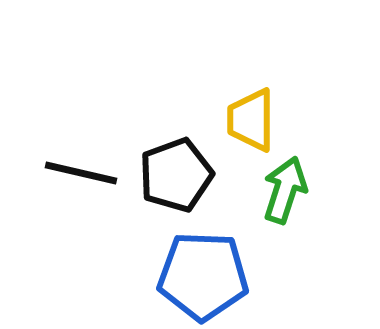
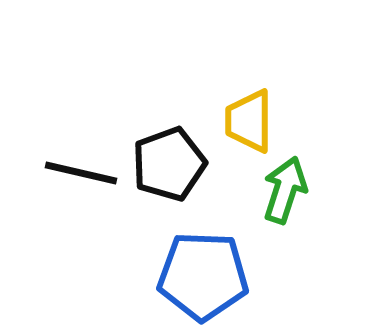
yellow trapezoid: moved 2 px left, 1 px down
black pentagon: moved 7 px left, 11 px up
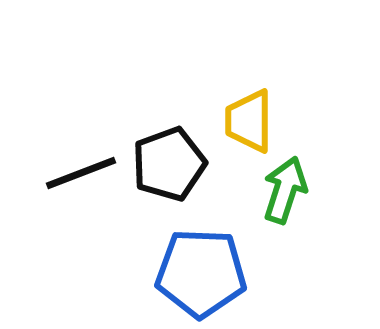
black line: rotated 34 degrees counterclockwise
blue pentagon: moved 2 px left, 3 px up
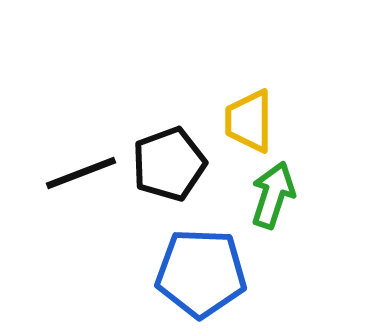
green arrow: moved 12 px left, 5 px down
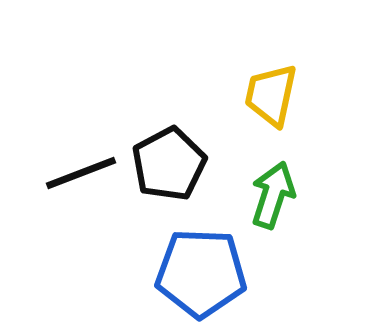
yellow trapezoid: moved 22 px right, 26 px up; rotated 12 degrees clockwise
black pentagon: rotated 8 degrees counterclockwise
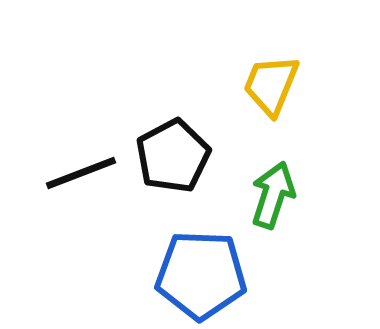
yellow trapezoid: moved 10 px up; rotated 10 degrees clockwise
black pentagon: moved 4 px right, 8 px up
blue pentagon: moved 2 px down
